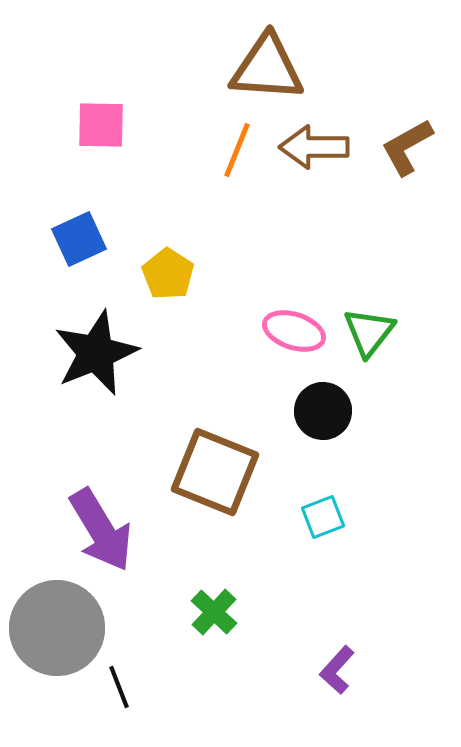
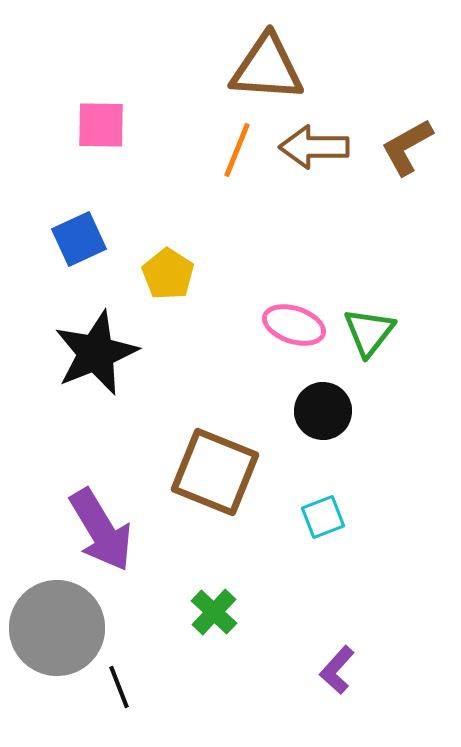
pink ellipse: moved 6 px up
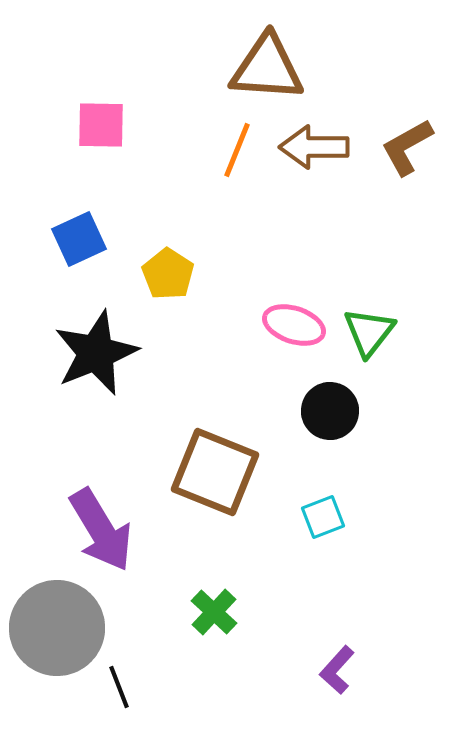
black circle: moved 7 px right
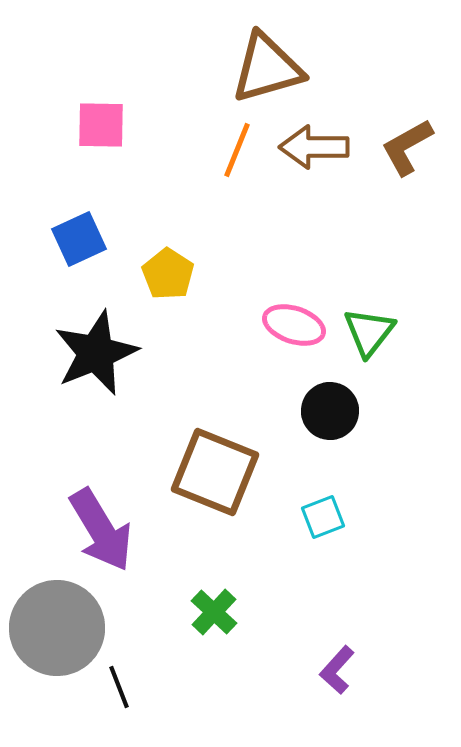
brown triangle: rotated 20 degrees counterclockwise
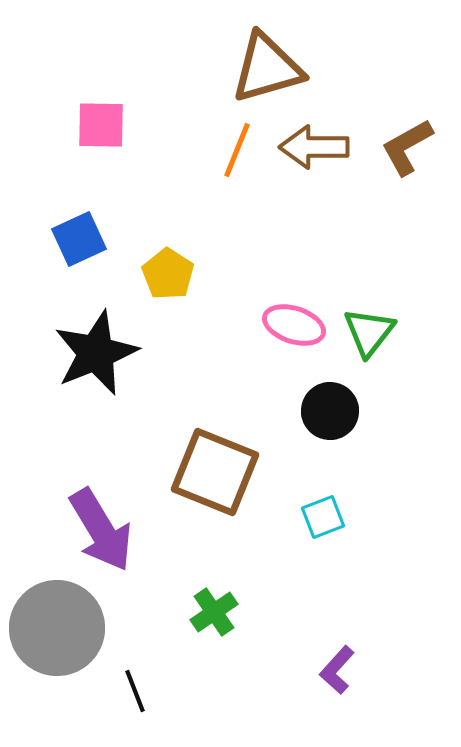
green cross: rotated 12 degrees clockwise
black line: moved 16 px right, 4 px down
